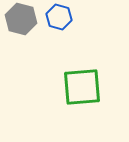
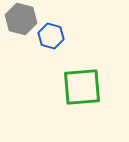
blue hexagon: moved 8 px left, 19 px down
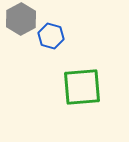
gray hexagon: rotated 16 degrees clockwise
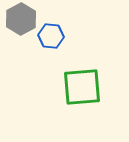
blue hexagon: rotated 10 degrees counterclockwise
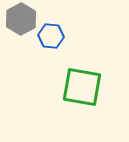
green square: rotated 15 degrees clockwise
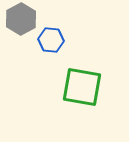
blue hexagon: moved 4 px down
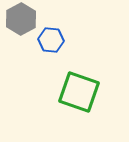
green square: moved 3 px left, 5 px down; rotated 9 degrees clockwise
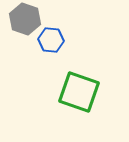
gray hexagon: moved 4 px right; rotated 12 degrees counterclockwise
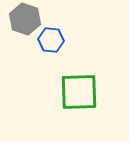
green square: rotated 21 degrees counterclockwise
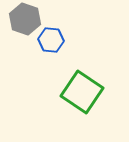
green square: moved 3 px right; rotated 36 degrees clockwise
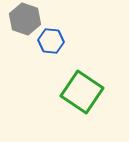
blue hexagon: moved 1 px down
